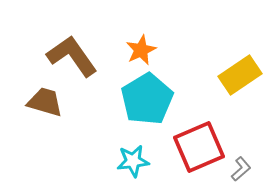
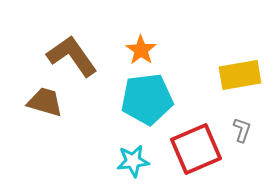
orange star: rotated 12 degrees counterclockwise
yellow rectangle: rotated 24 degrees clockwise
cyan pentagon: rotated 24 degrees clockwise
red square: moved 3 px left, 2 px down
gray L-shape: moved 1 px right, 39 px up; rotated 30 degrees counterclockwise
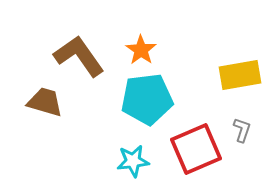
brown L-shape: moved 7 px right
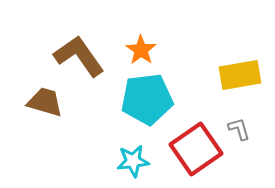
gray L-shape: moved 3 px left, 1 px up; rotated 35 degrees counterclockwise
red square: rotated 12 degrees counterclockwise
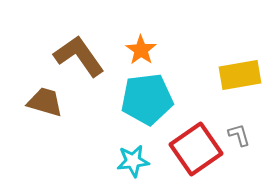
gray L-shape: moved 6 px down
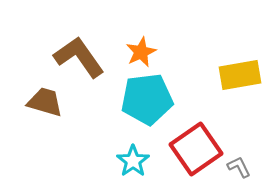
orange star: moved 2 px down; rotated 12 degrees clockwise
brown L-shape: moved 1 px down
gray L-shape: moved 32 px down; rotated 10 degrees counterclockwise
cyan star: rotated 28 degrees counterclockwise
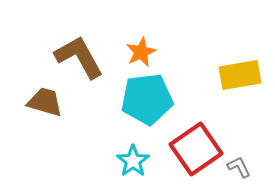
brown L-shape: rotated 6 degrees clockwise
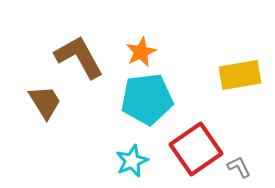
brown trapezoid: rotated 42 degrees clockwise
cyan star: moved 1 px left; rotated 12 degrees clockwise
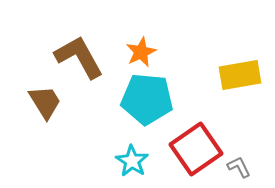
cyan pentagon: rotated 12 degrees clockwise
cyan star: rotated 16 degrees counterclockwise
